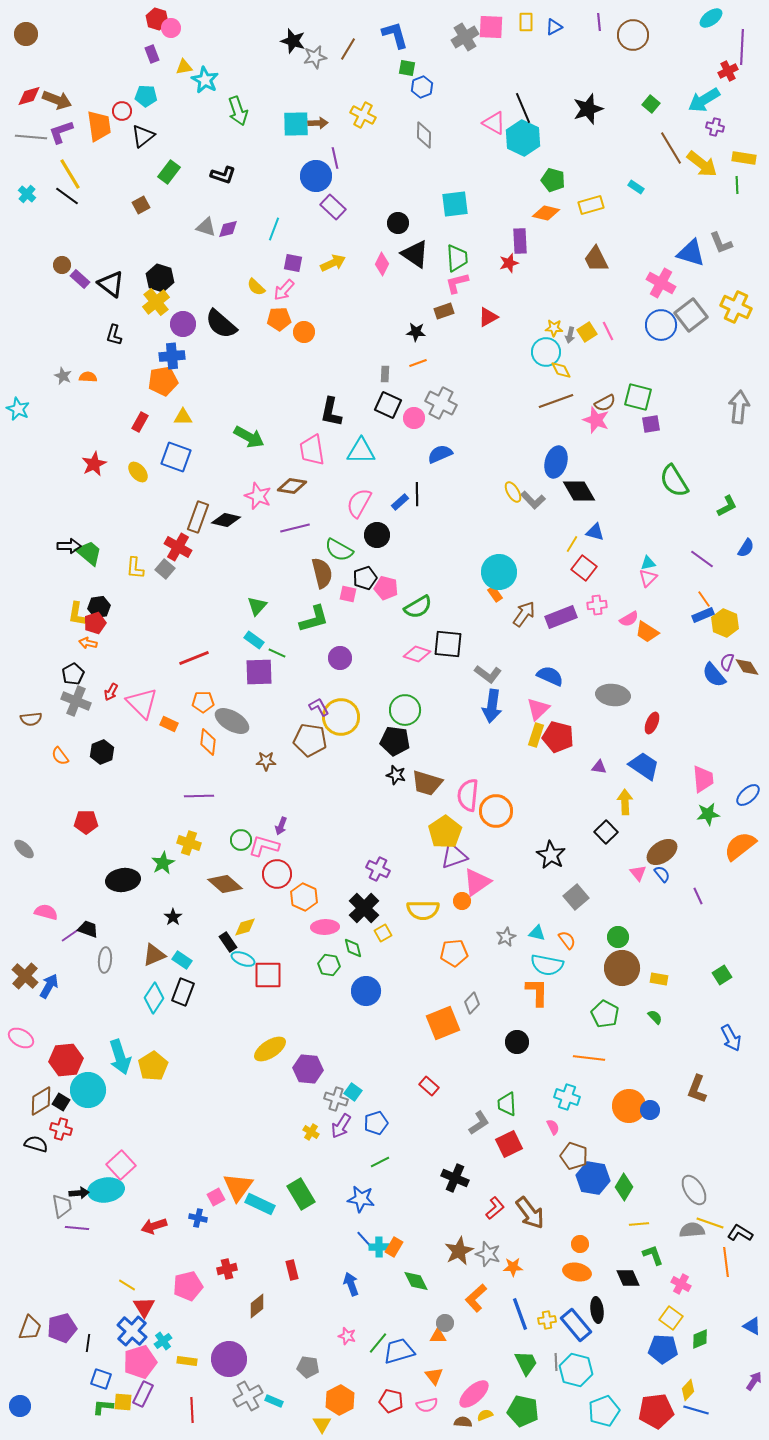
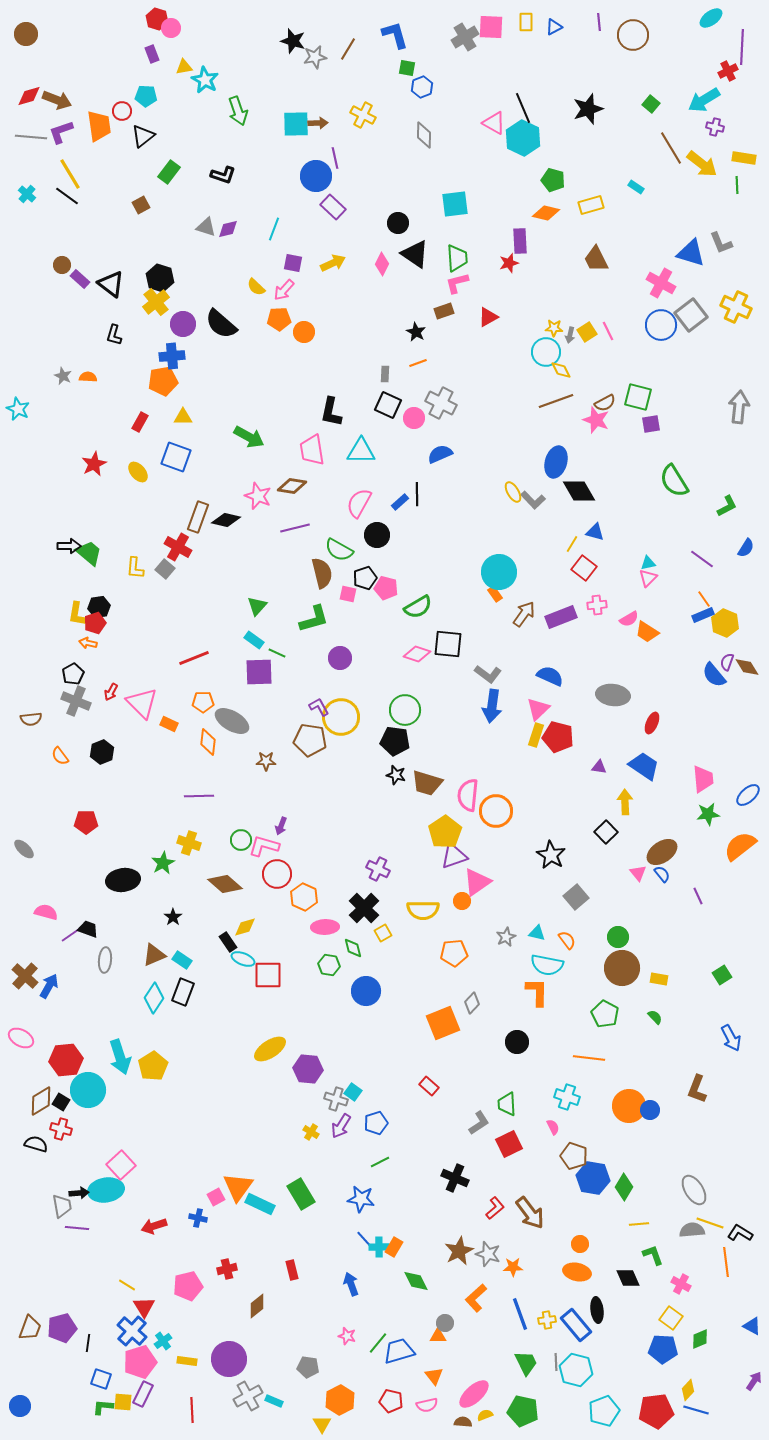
black star at (416, 332): rotated 24 degrees clockwise
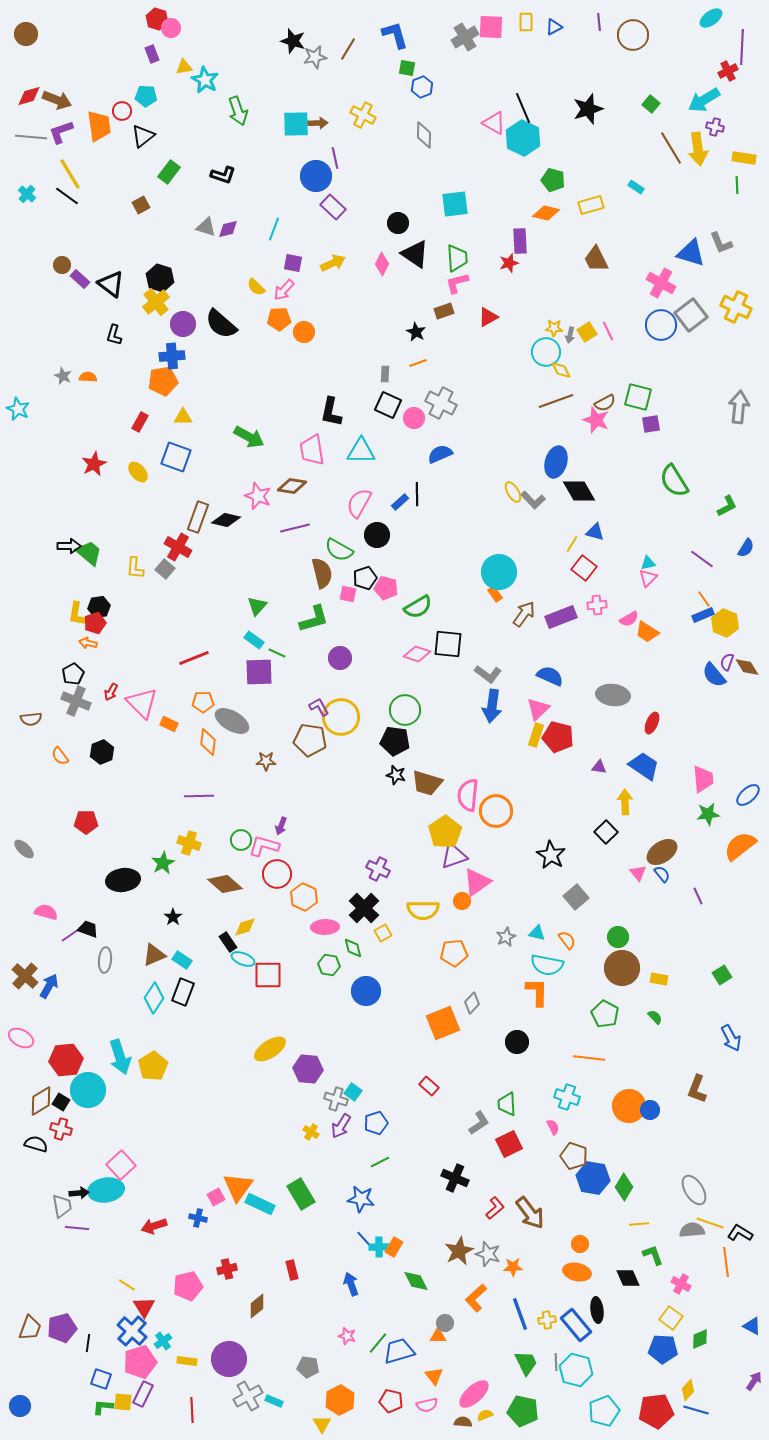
yellow arrow at (702, 164): moved 4 px left, 15 px up; rotated 44 degrees clockwise
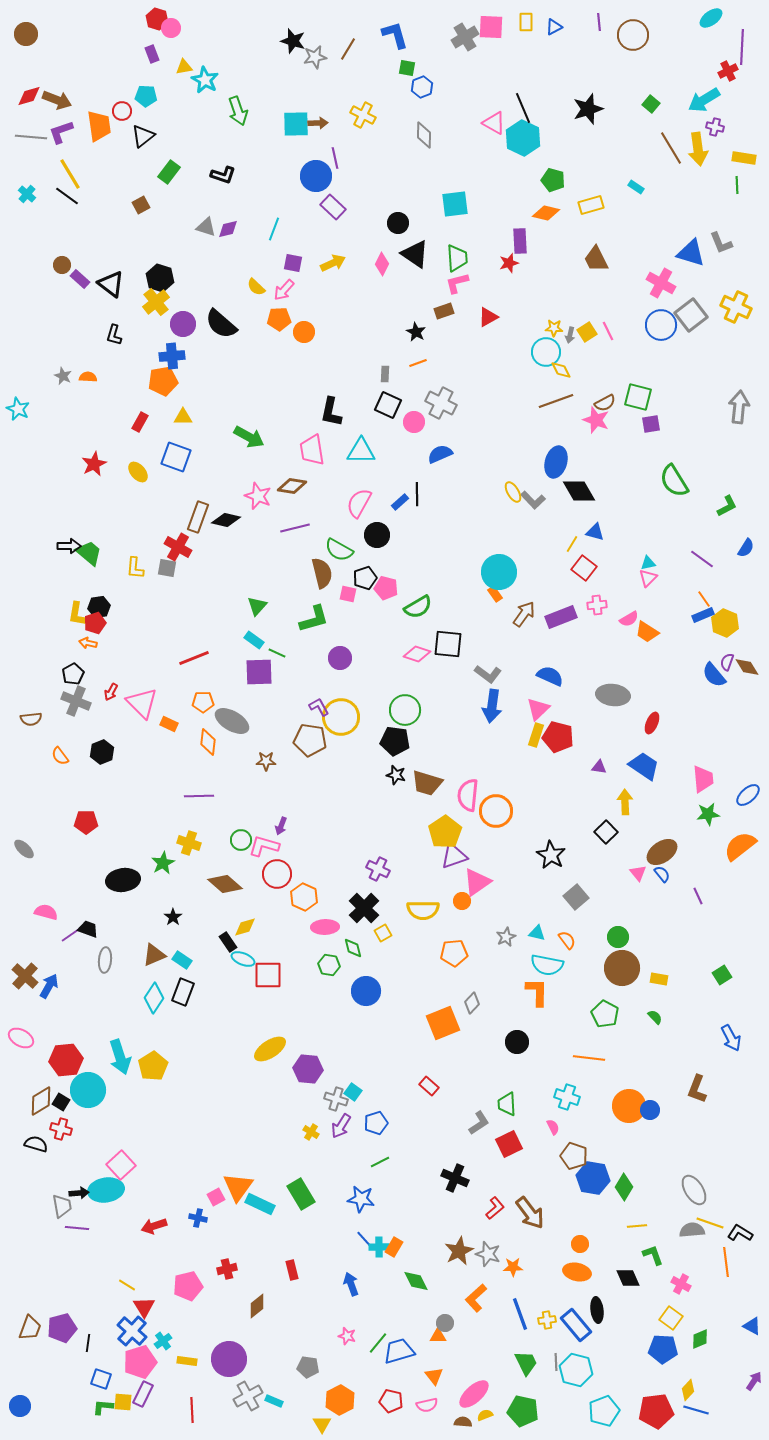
pink circle at (414, 418): moved 4 px down
gray square at (165, 569): moved 2 px right, 1 px up; rotated 30 degrees counterclockwise
yellow line at (639, 1224): moved 2 px left, 2 px down
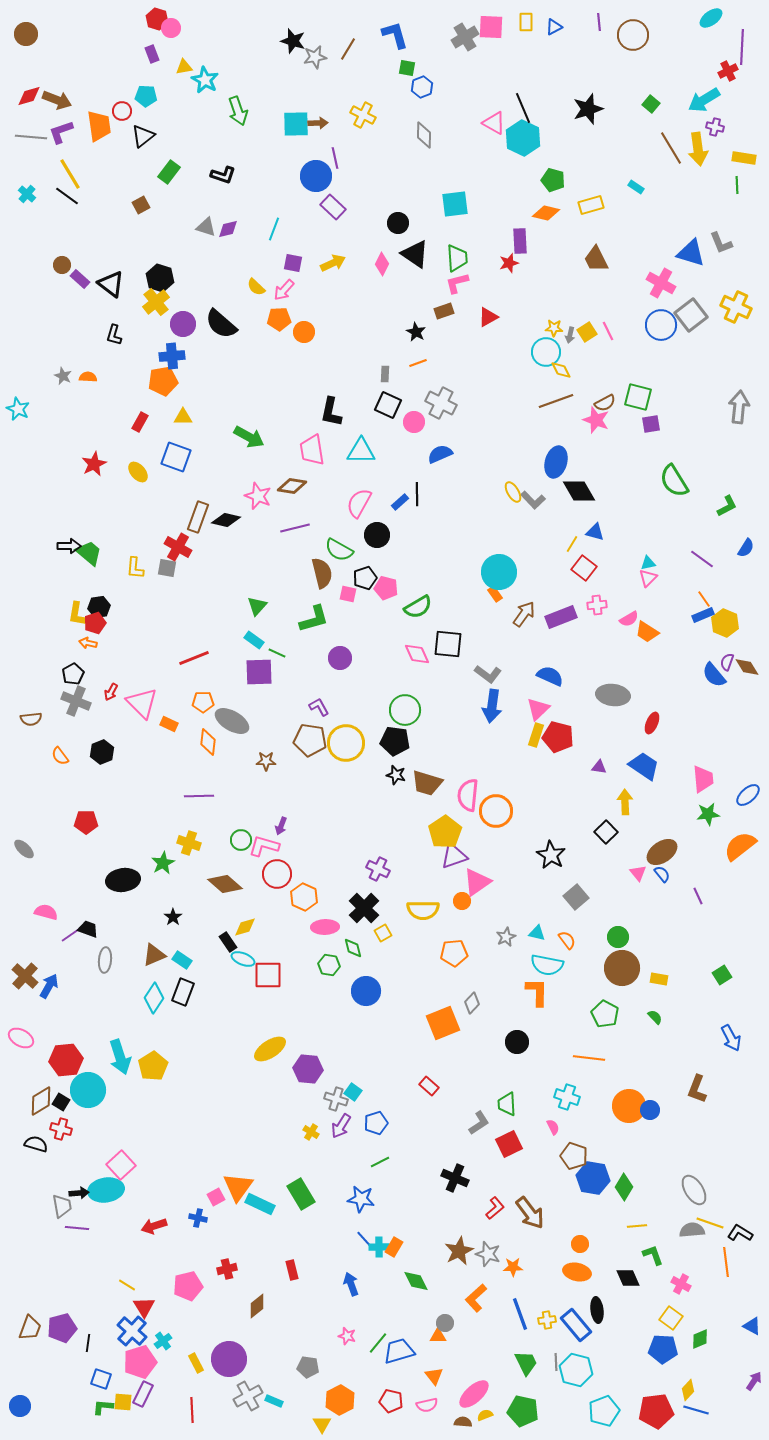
pink diamond at (417, 654): rotated 48 degrees clockwise
yellow circle at (341, 717): moved 5 px right, 26 px down
yellow rectangle at (187, 1361): moved 9 px right, 2 px down; rotated 54 degrees clockwise
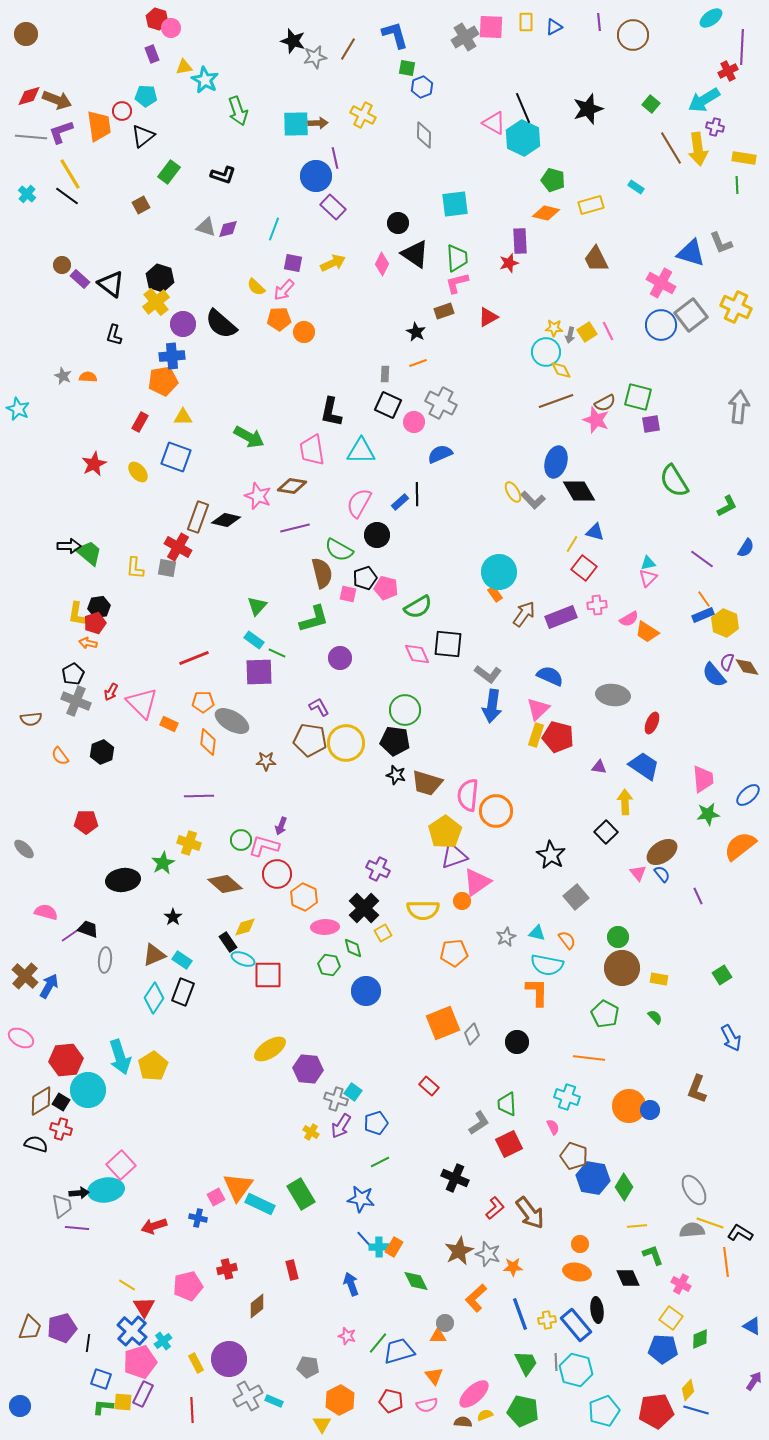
gray diamond at (472, 1003): moved 31 px down
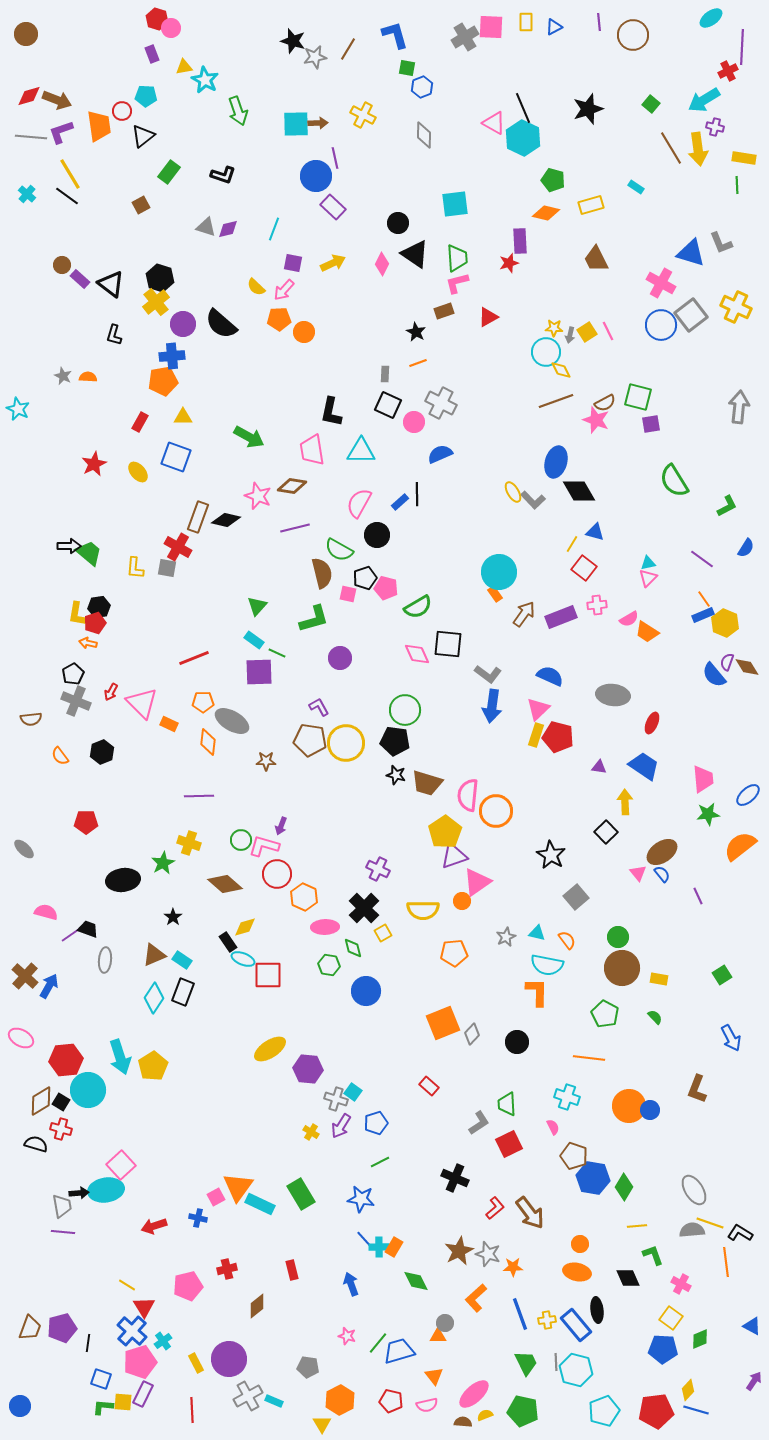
purple line at (77, 1228): moved 14 px left, 4 px down
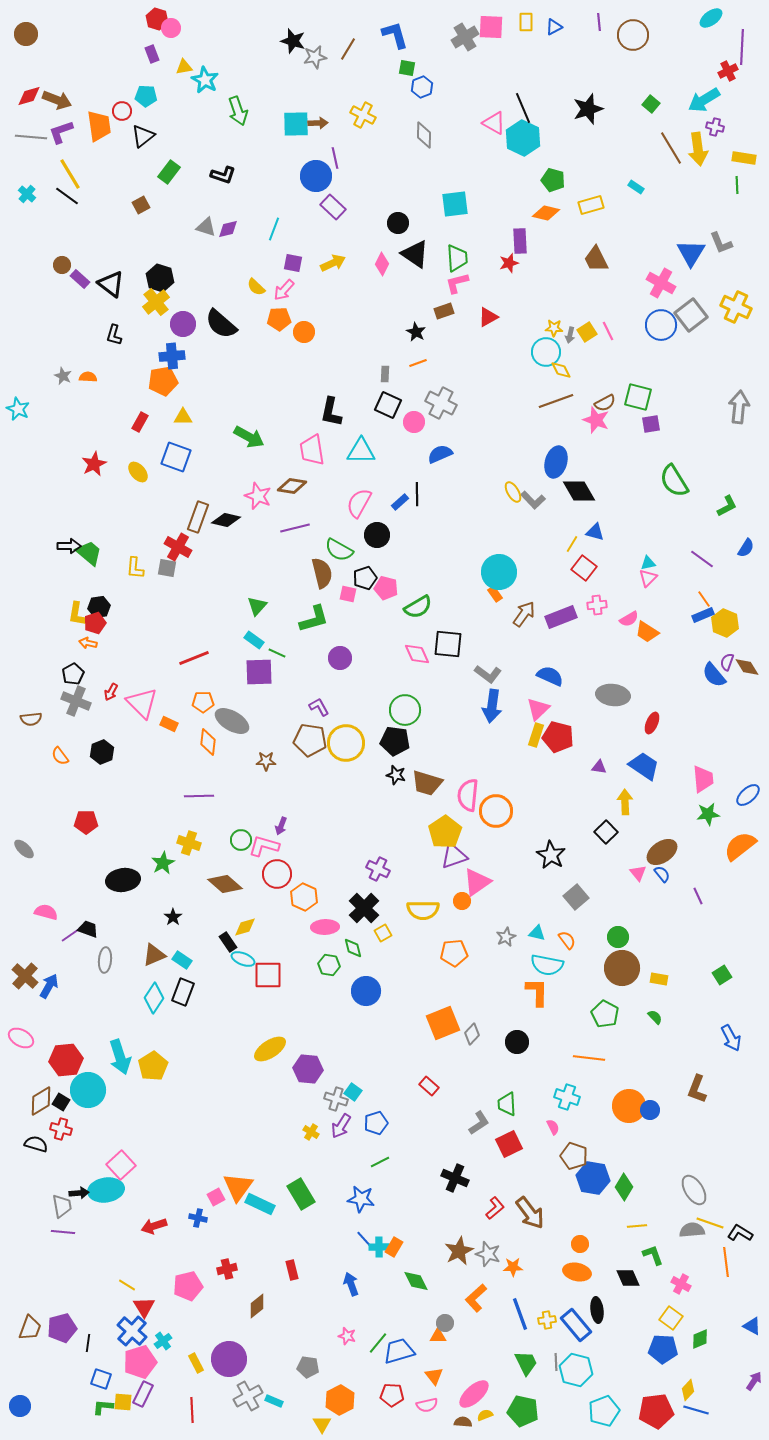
blue triangle at (691, 253): rotated 44 degrees clockwise
red pentagon at (391, 1401): moved 1 px right, 6 px up; rotated 10 degrees counterclockwise
